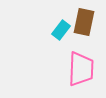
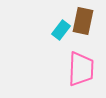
brown rectangle: moved 1 px left, 1 px up
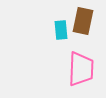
cyan rectangle: rotated 42 degrees counterclockwise
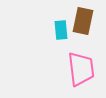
pink trapezoid: rotated 9 degrees counterclockwise
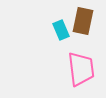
cyan rectangle: rotated 18 degrees counterclockwise
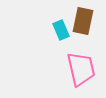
pink trapezoid: rotated 6 degrees counterclockwise
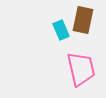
brown rectangle: moved 1 px up
